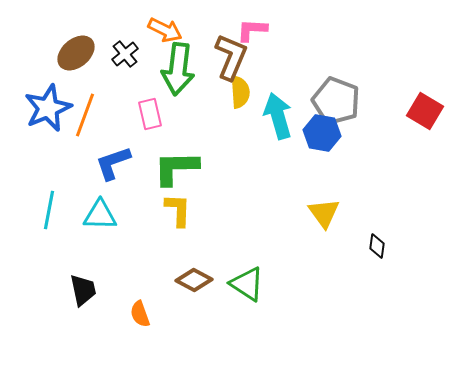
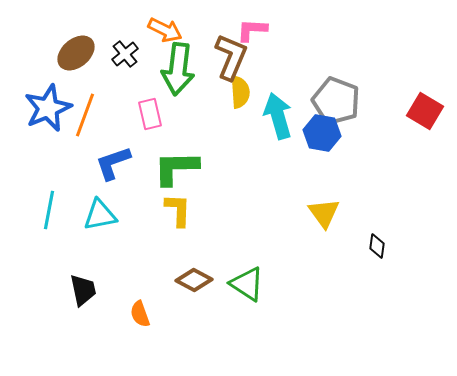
cyan triangle: rotated 12 degrees counterclockwise
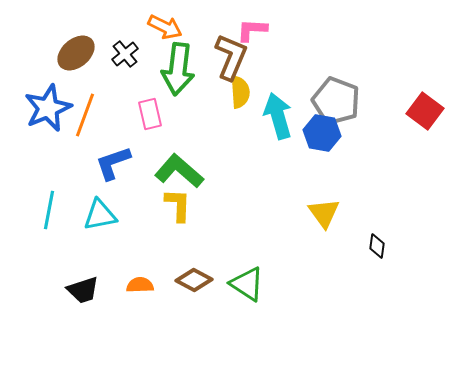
orange arrow: moved 3 px up
red square: rotated 6 degrees clockwise
green L-shape: moved 3 px right, 3 px down; rotated 42 degrees clockwise
yellow L-shape: moved 5 px up
black trapezoid: rotated 84 degrees clockwise
orange semicircle: moved 29 px up; rotated 108 degrees clockwise
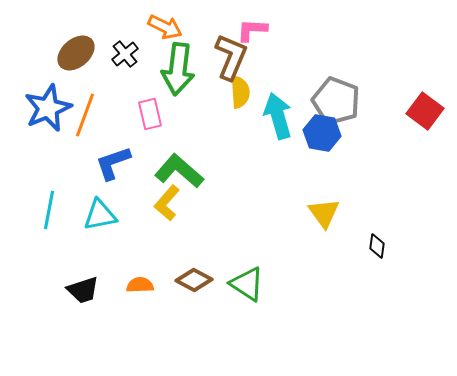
yellow L-shape: moved 11 px left, 2 px up; rotated 141 degrees counterclockwise
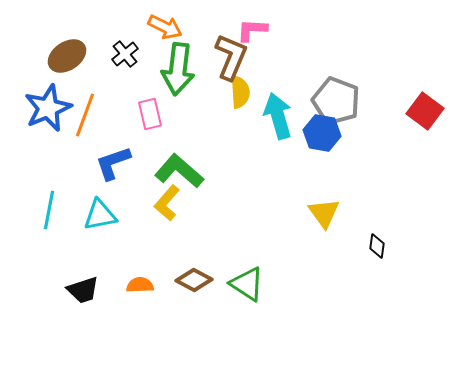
brown ellipse: moved 9 px left, 3 px down; rotated 6 degrees clockwise
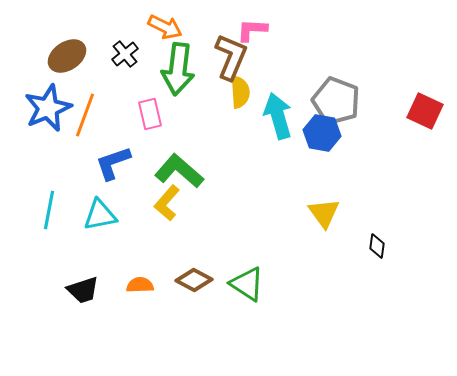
red square: rotated 12 degrees counterclockwise
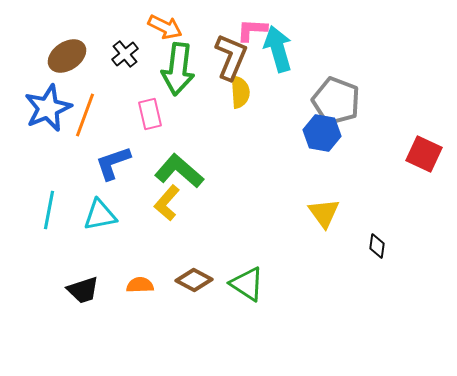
red square: moved 1 px left, 43 px down
cyan arrow: moved 67 px up
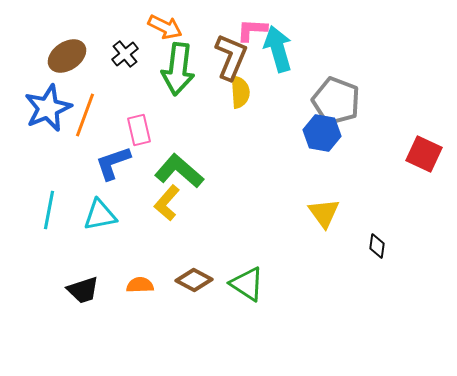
pink rectangle: moved 11 px left, 16 px down
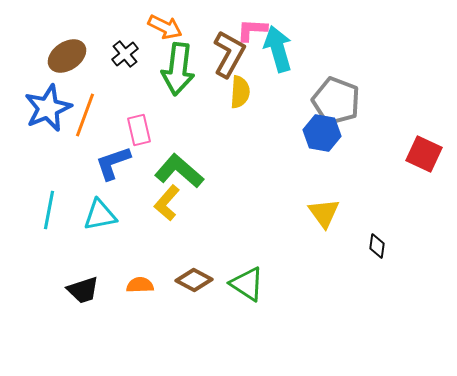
brown L-shape: moved 2 px left, 3 px up; rotated 6 degrees clockwise
yellow semicircle: rotated 8 degrees clockwise
